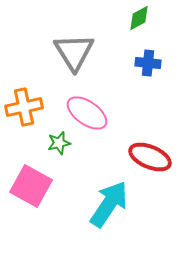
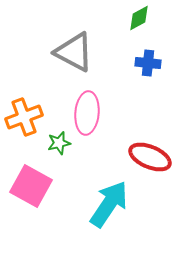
gray triangle: rotated 30 degrees counterclockwise
orange cross: moved 10 px down; rotated 9 degrees counterclockwise
pink ellipse: rotated 60 degrees clockwise
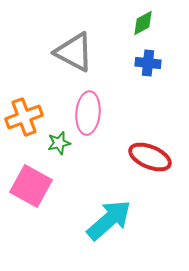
green diamond: moved 4 px right, 5 px down
pink ellipse: moved 1 px right
cyan arrow: moved 16 px down; rotated 15 degrees clockwise
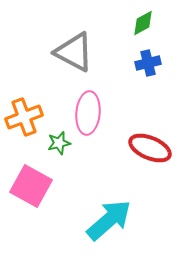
blue cross: rotated 20 degrees counterclockwise
red ellipse: moved 9 px up
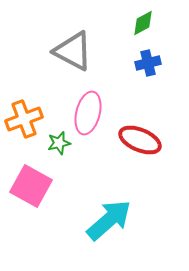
gray triangle: moved 1 px left, 1 px up
pink ellipse: rotated 9 degrees clockwise
orange cross: moved 2 px down
red ellipse: moved 10 px left, 8 px up
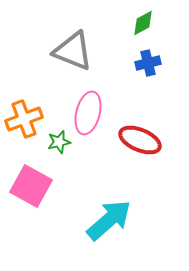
gray triangle: rotated 6 degrees counterclockwise
green star: moved 1 px up
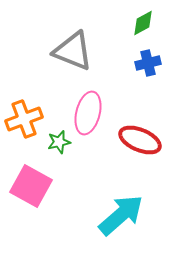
cyan arrow: moved 12 px right, 5 px up
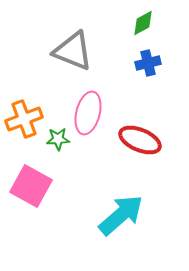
green star: moved 1 px left, 3 px up; rotated 10 degrees clockwise
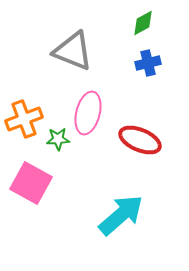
pink square: moved 3 px up
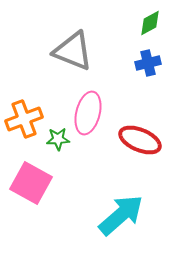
green diamond: moved 7 px right
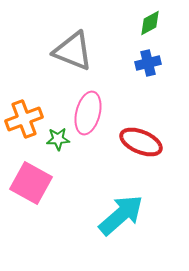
red ellipse: moved 1 px right, 2 px down
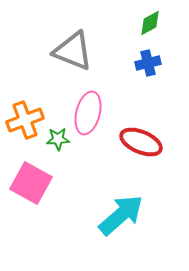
orange cross: moved 1 px right, 1 px down
